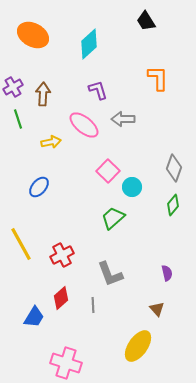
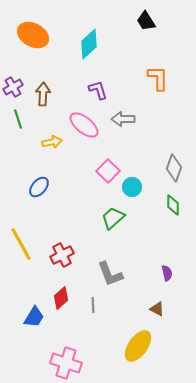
yellow arrow: moved 1 px right
green diamond: rotated 40 degrees counterclockwise
brown triangle: rotated 21 degrees counterclockwise
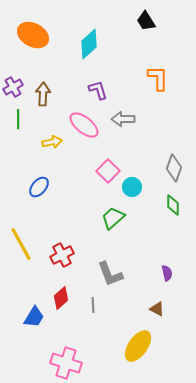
green line: rotated 18 degrees clockwise
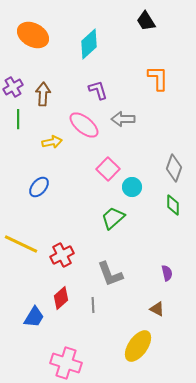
pink square: moved 2 px up
yellow line: rotated 36 degrees counterclockwise
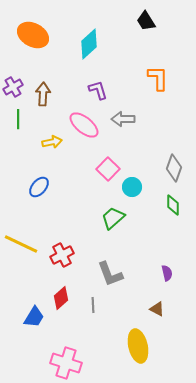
yellow ellipse: rotated 48 degrees counterclockwise
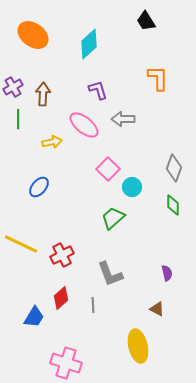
orange ellipse: rotated 8 degrees clockwise
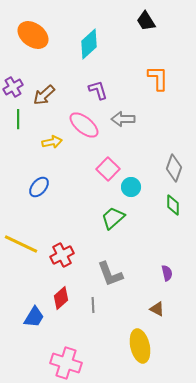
brown arrow: moved 1 px right, 1 px down; rotated 135 degrees counterclockwise
cyan circle: moved 1 px left
yellow ellipse: moved 2 px right
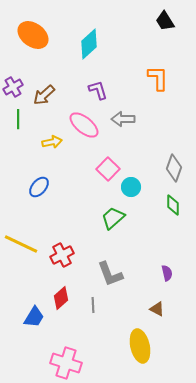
black trapezoid: moved 19 px right
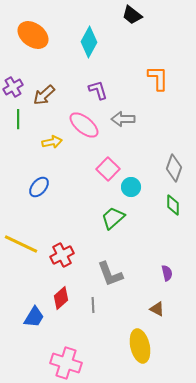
black trapezoid: moved 33 px left, 6 px up; rotated 20 degrees counterclockwise
cyan diamond: moved 2 px up; rotated 20 degrees counterclockwise
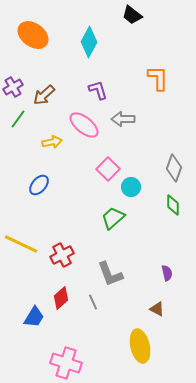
green line: rotated 36 degrees clockwise
blue ellipse: moved 2 px up
gray line: moved 3 px up; rotated 21 degrees counterclockwise
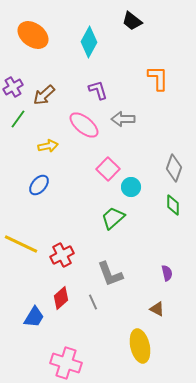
black trapezoid: moved 6 px down
yellow arrow: moved 4 px left, 4 px down
